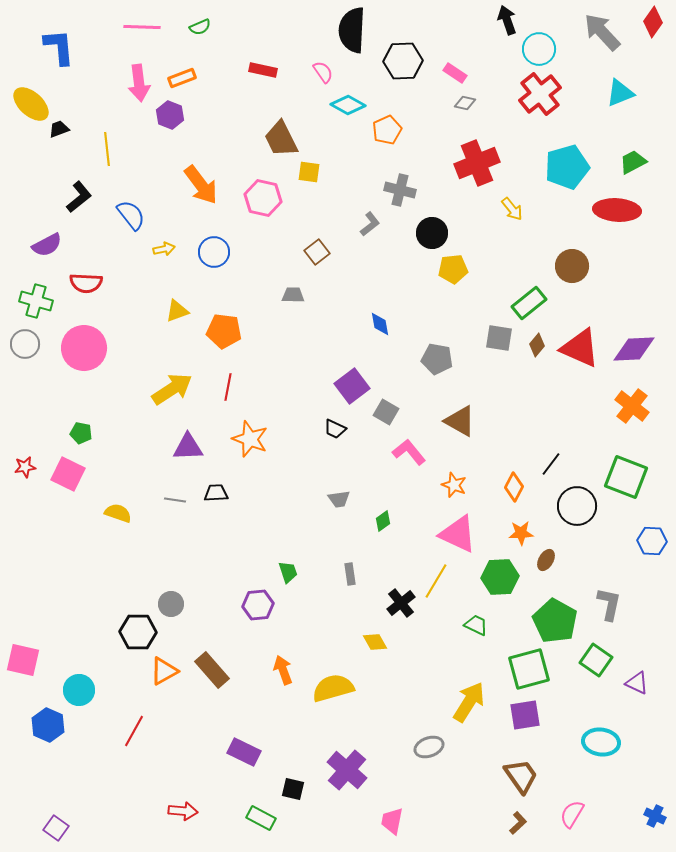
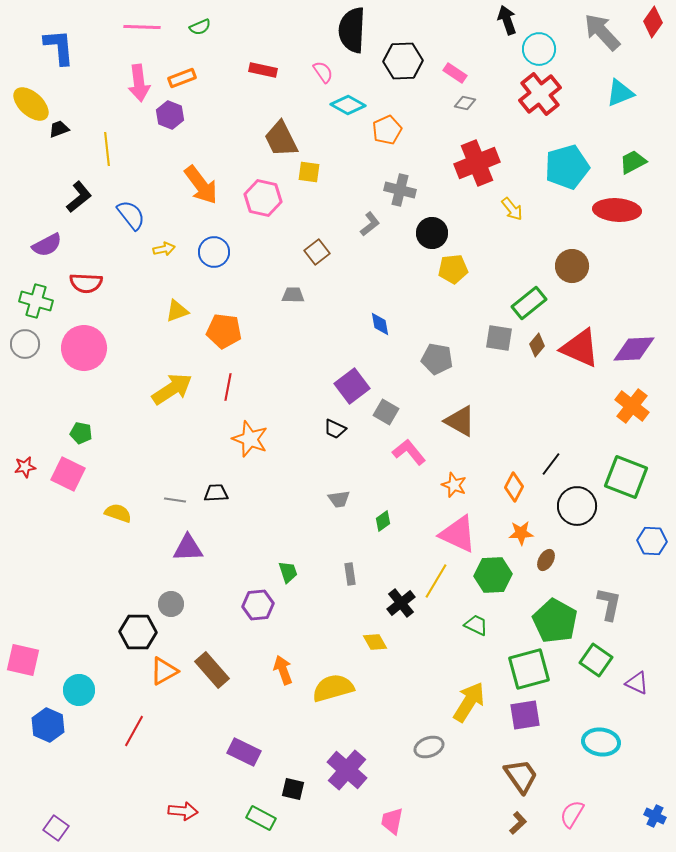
purple triangle at (188, 447): moved 101 px down
green hexagon at (500, 577): moved 7 px left, 2 px up
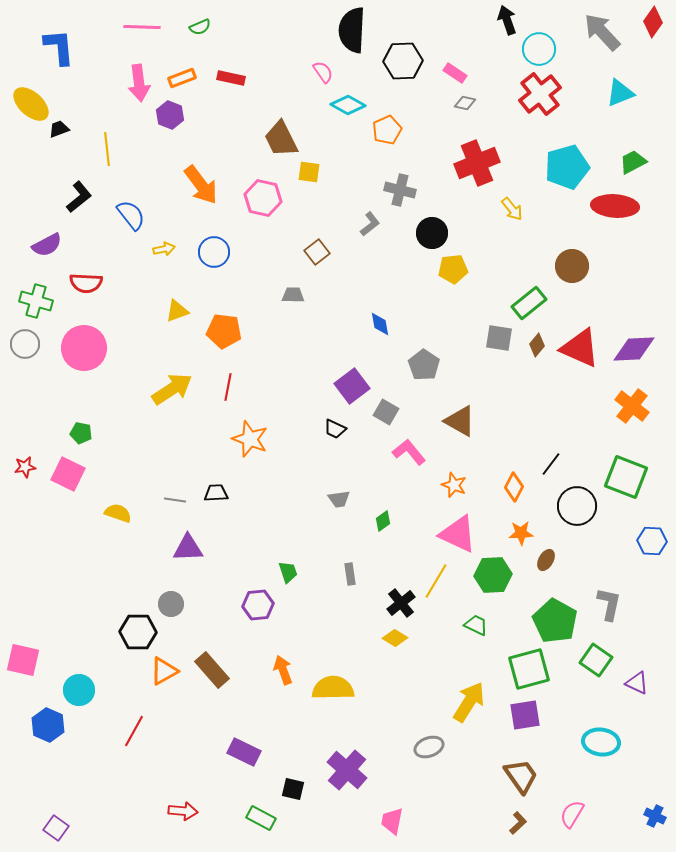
red rectangle at (263, 70): moved 32 px left, 8 px down
red ellipse at (617, 210): moved 2 px left, 4 px up
gray pentagon at (437, 359): moved 13 px left, 6 px down; rotated 24 degrees clockwise
yellow diamond at (375, 642): moved 20 px right, 4 px up; rotated 30 degrees counterclockwise
yellow semicircle at (333, 688): rotated 15 degrees clockwise
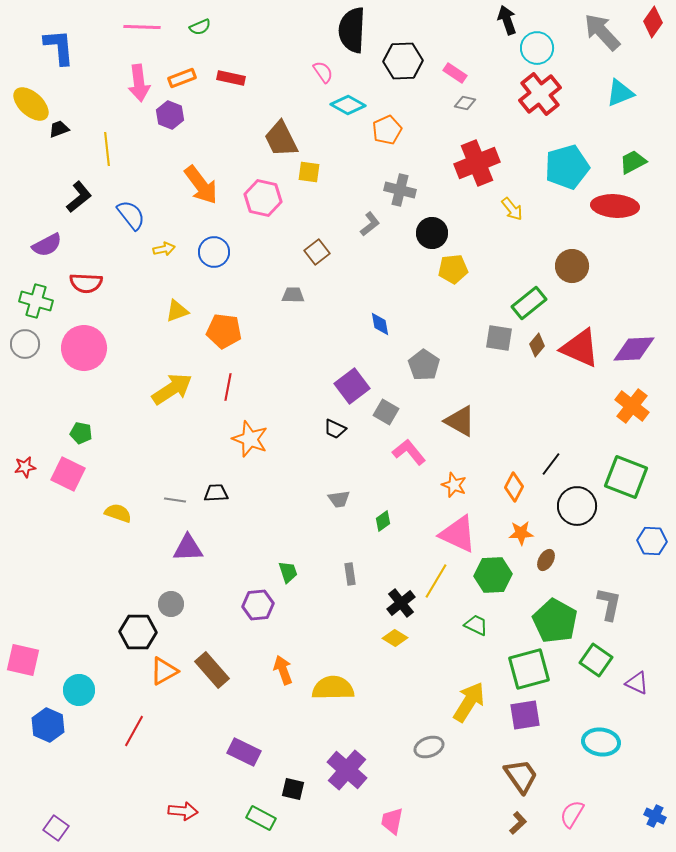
cyan circle at (539, 49): moved 2 px left, 1 px up
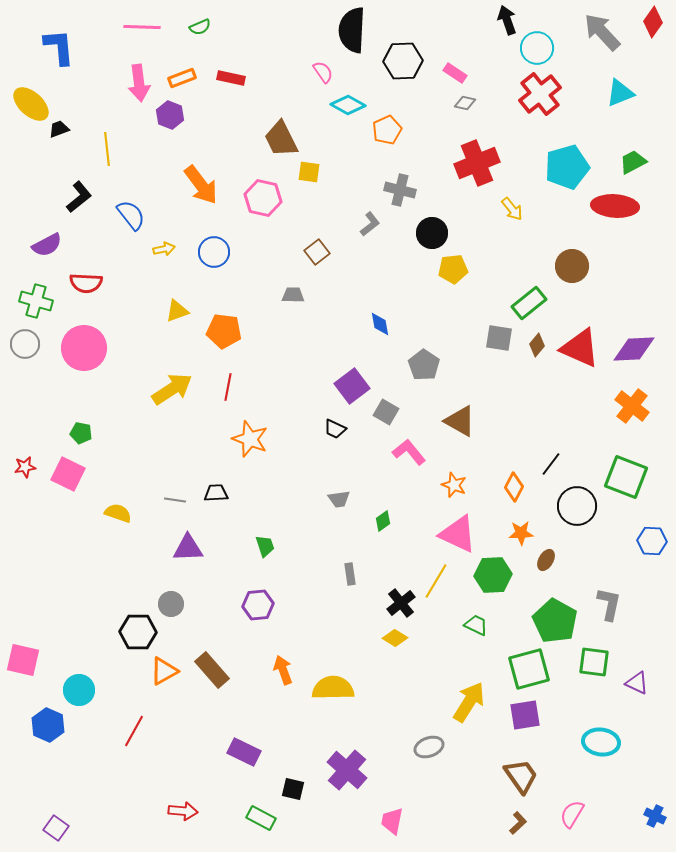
green trapezoid at (288, 572): moved 23 px left, 26 px up
green square at (596, 660): moved 2 px left, 2 px down; rotated 28 degrees counterclockwise
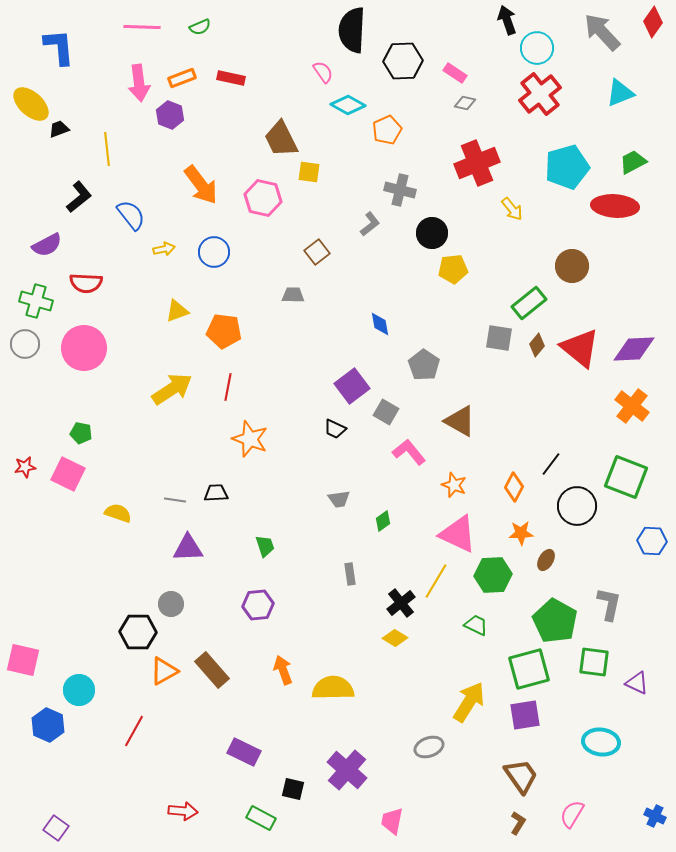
red triangle at (580, 348): rotated 15 degrees clockwise
brown L-shape at (518, 823): rotated 15 degrees counterclockwise
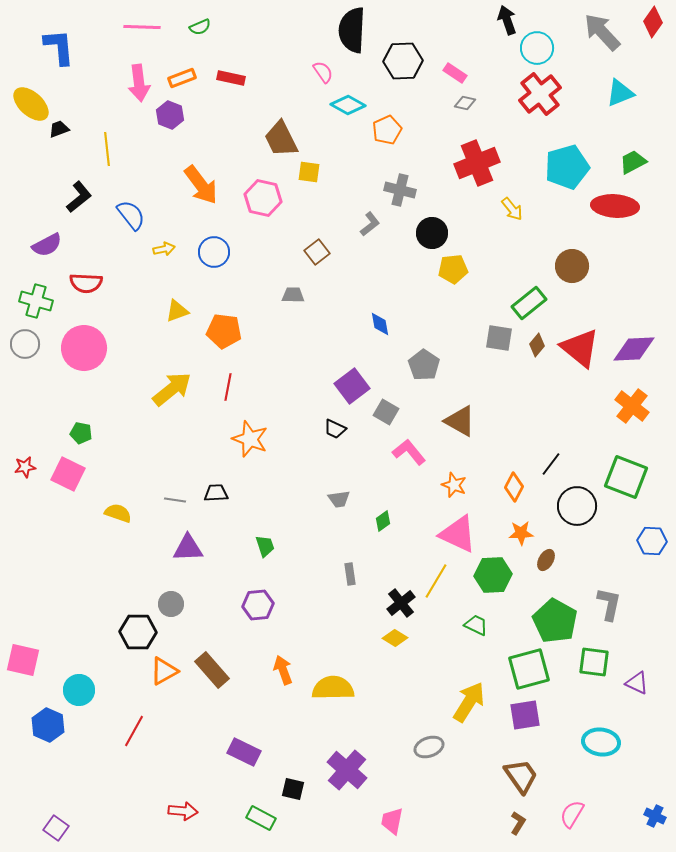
yellow arrow at (172, 389): rotated 6 degrees counterclockwise
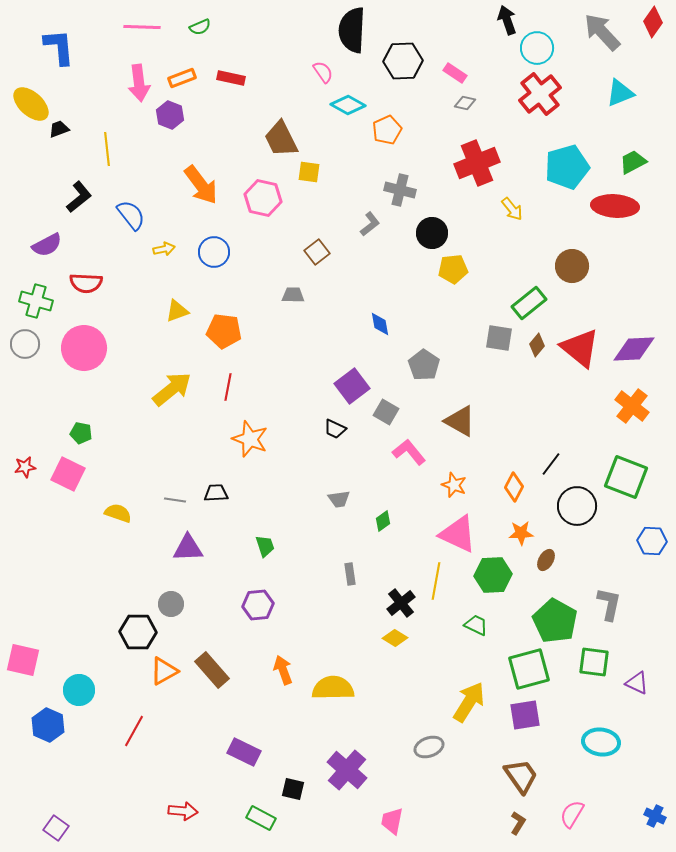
yellow line at (436, 581): rotated 21 degrees counterclockwise
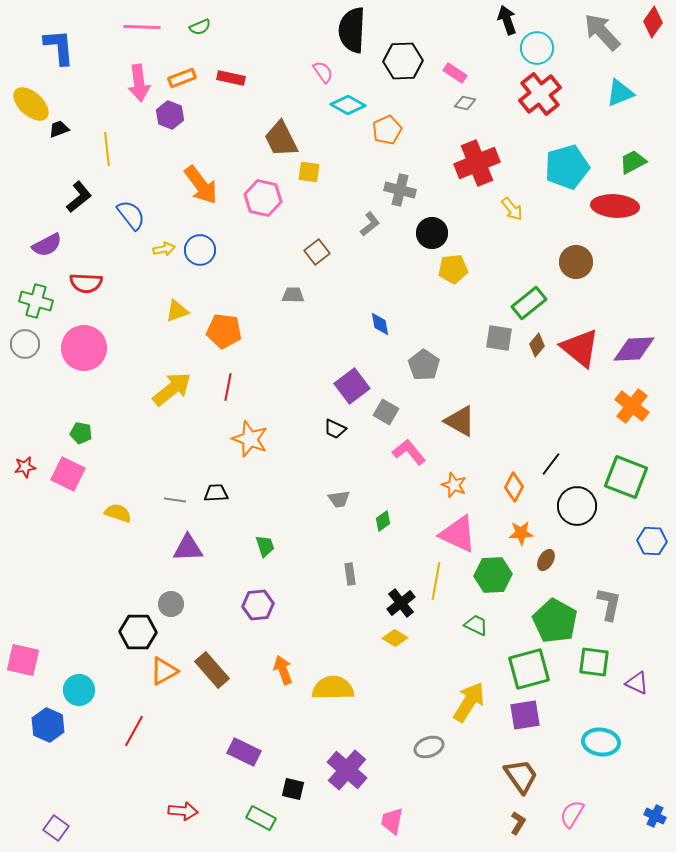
blue circle at (214, 252): moved 14 px left, 2 px up
brown circle at (572, 266): moved 4 px right, 4 px up
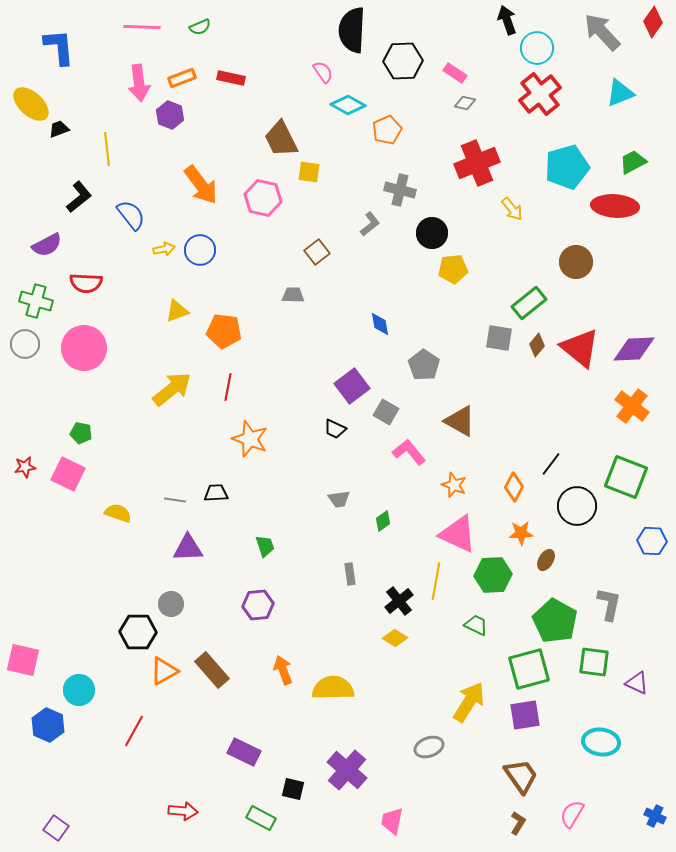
black cross at (401, 603): moved 2 px left, 2 px up
